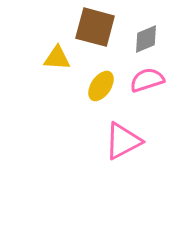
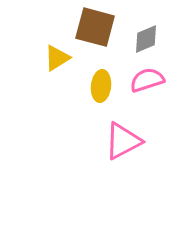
yellow triangle: rotated 36 degrees counterclockwise
yellow ellipse: rotated 28 degrees counterclockwise
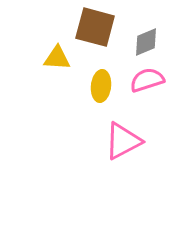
gray diamond: moved 3 px down
yellow triangle: rotated 36 degrees clockwise
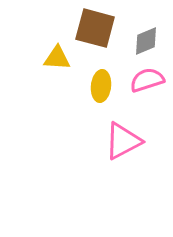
brown square: moved 1 px down
gray diamond: moved 1 px up
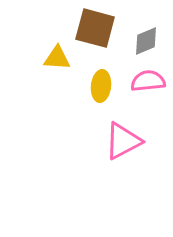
pink semicircle: moved 1 px right, 1 px down; rotated 12 degrees clockwise
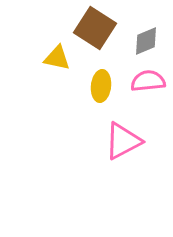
brown square: rotated 18 degrees clockwise
yellow triangle: rotated 8 degrees clockwise
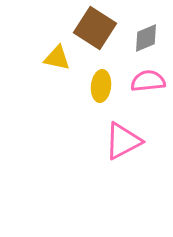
gray diamond: moved 3 px up
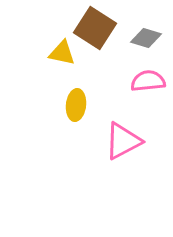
gray diamond: rotated 40 degrees clockwise
yellow triangle: moved 5 px right, 5 px up
yellow ellipse: moved 25 px left, 19 px down
